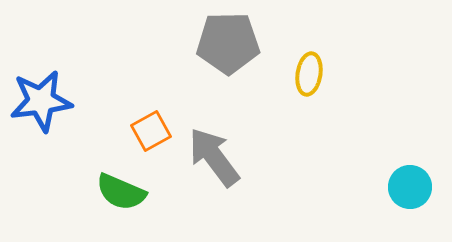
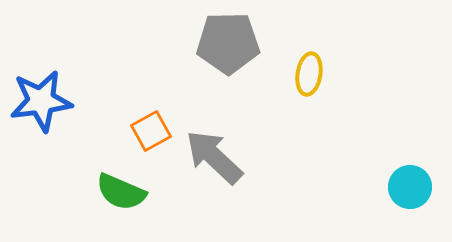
gray arrow: rotated 10 degrees counterclockwise
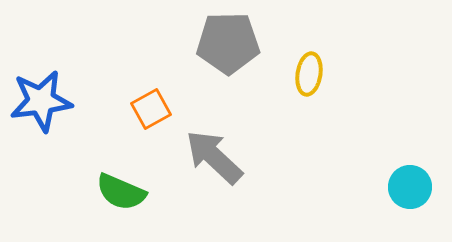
orange square: moved 22 px up
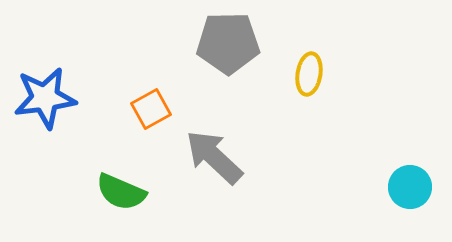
blue star: moved 4 px right, 3 px up
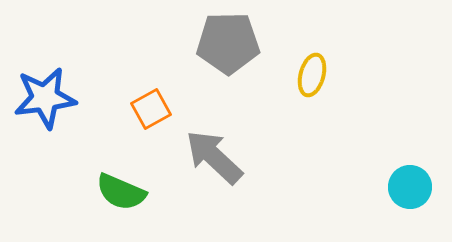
yellow ellipse: moved 3 px right, 1 px down; rotated 6 degrees clockwise
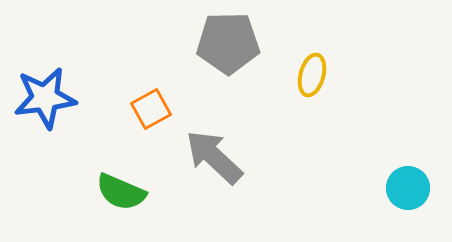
cyan circle: moved 2 px left, 1 px down
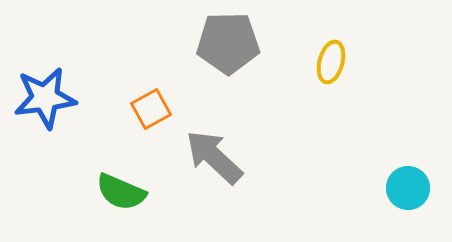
yellow ellipse: moved 19 px right, 13 px up
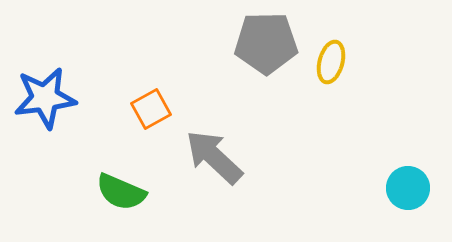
gray pentagon: moved 38 px right
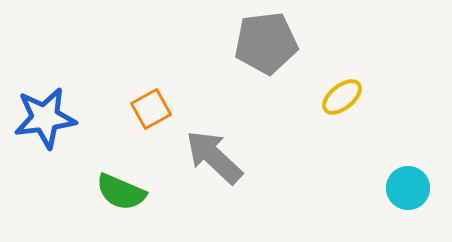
gray pentagon: rotated 6 degrees counterclockwise
yellow ellipse: moved 11 px right, 35 px down; rotated 36 degrees clockwise
blue star: moved 20 px down
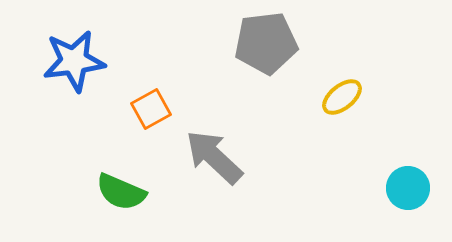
blue star: moved 29 px right, 57 px up
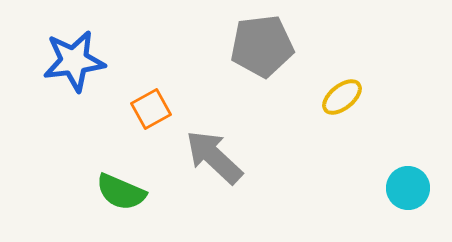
gray pentagon: moved 4 px left, 3 px down
